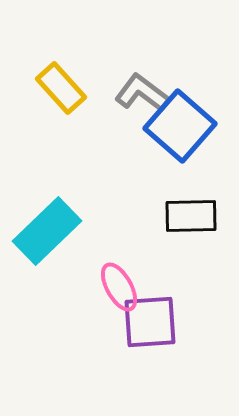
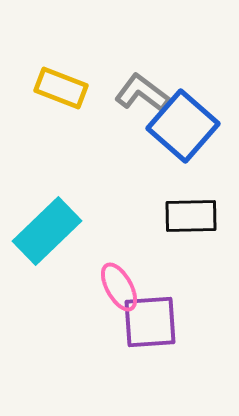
yellow rectangle: rotated 27 degrees counterclockwise
blue square: moved 3 px right
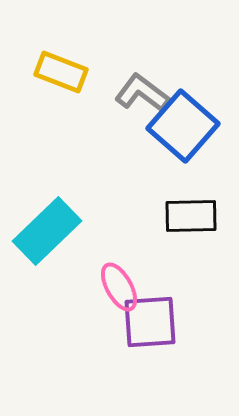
yellow rectangle: moved 16 px up
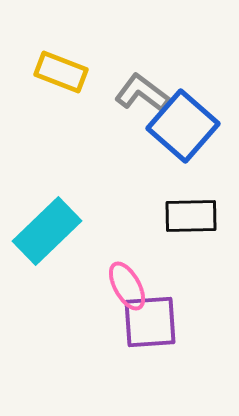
pink ellipse: moved 8 px right, 1 px up
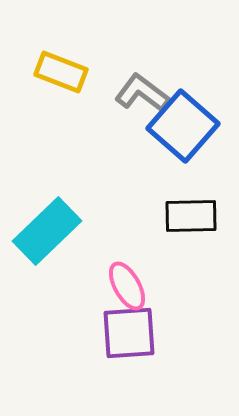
purple square: moved 21 px left, 11 px down
